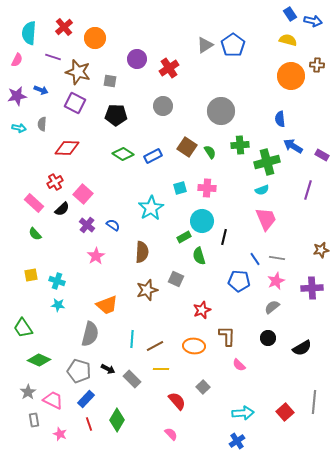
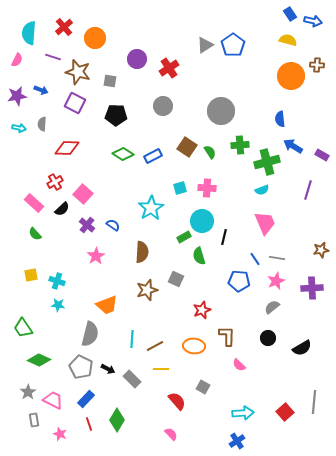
pink trapezoid at (266, 219): moved 1 px left, 4 px down
gray pentagon at (79, 371): moved 2 px right, 4 px up; rotated 10 degrees clockwise
gray square at (203, 387): rotated 16 degrees counterclockwise
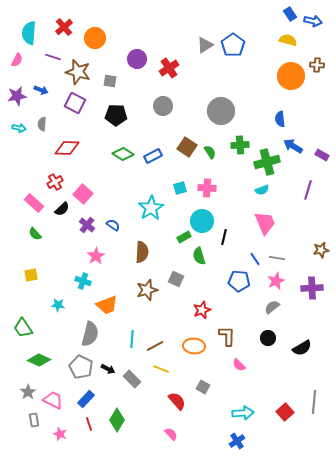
cyan cross at (57, 281): moved 26 px right
yellow line at (161, 369): rotated 21 degrees clockwise
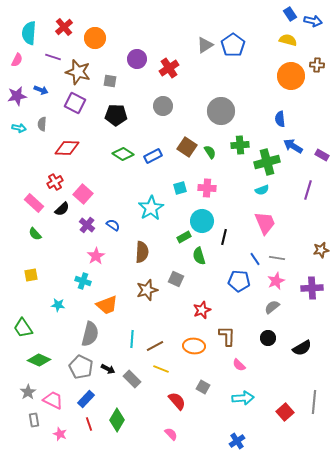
cyan arrow at (243, 413): moved 15 px up
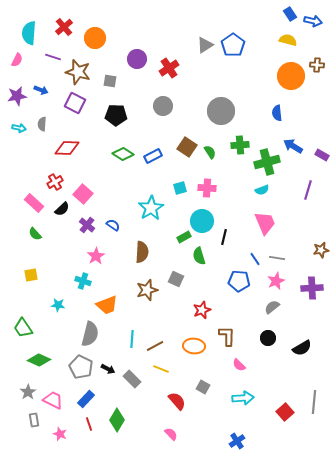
blue semicircle at (280, 119): moved 3 px left, 6 px up
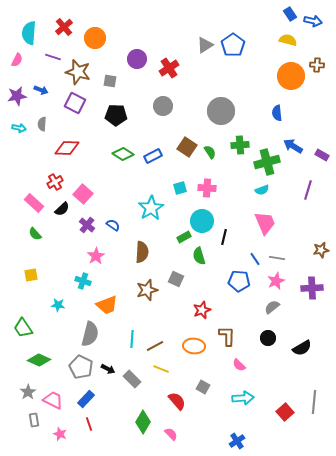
green diamond at (117, 420): moved 26 px right, 2 px down
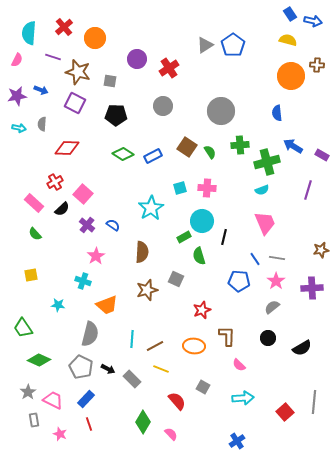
pink star at (276, 281): rotated 12 degrees counterclockwise
